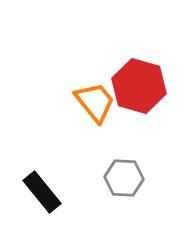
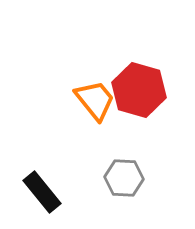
red hexagon: moved 4 px down
orange trapezoid: moved 2 px up
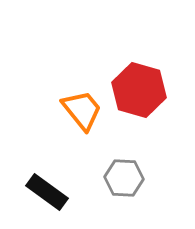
orange trapezoid: moved 13 px left, 10 px down
black rectangle: moved 5 px right; rotated 15 degrees counterclockwise
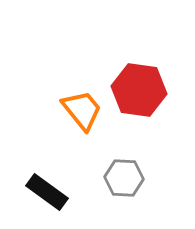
red hexagon: rotated 8 degrees counterclockwise
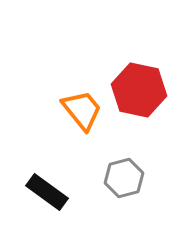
red hexagon: rotated 4 degrees clockwise
gray hexagon: rotated 18 degrees counterclockwise
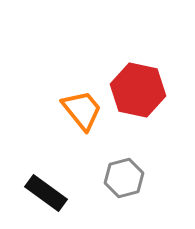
red hexagon: moved 1 px left
black rectangle: moved 1 px left, 1 px down
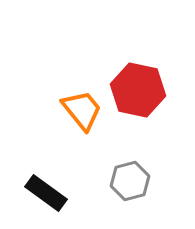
gray hexagon: moved 6 px right, 3 px down
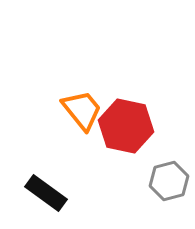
red hexagon: moved 12 px left, 36 px down
gray hexagon: moved 39 px right
